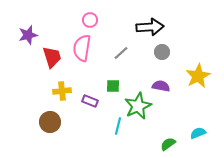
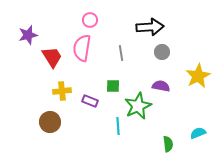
gray line: rotated 56 degrees counterclockwise
red trapezoid: rotated 15 degrees counterclockwise
cyan line: rotated 18 degrees counterclockwise
green semicircle: rotated 119 degrees clockwise
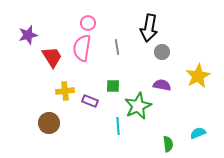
pink circle: moved 2 px left, 3 px down
black arrow: moved 1 px left, 1 px down; rotated 104 degrees clockwise
gray line: moved 4 px left, 6 px up
purple semicircle: moved 1 px right, 1 px up
yellow cross: moved 3 px right
brown circle: moved 1 px left, 1 px down
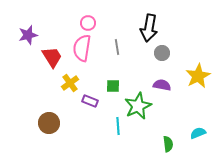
gray circle: moved 1 px down
yellow cross: moved 5 px right, 8 px up; rotated 30 degrees counterclockwise
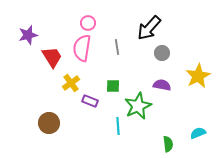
black arrow: rotated 32 degrees clockwise
yellow cross: moved 1 px right
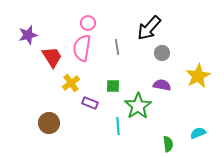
purple rectangle: moved 2 px down
green star: rotated 8 degrees counterclockwise
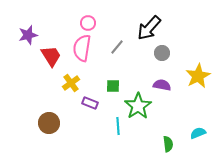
gray line: rotated 49 degrees clockwise
red trapezoid: moved 1 px left, 1 px up
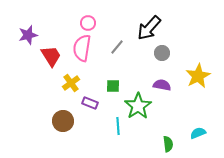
brown circle: moved 14 px right, 2 px up
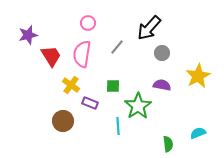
pink semicircle: moved 6 px down
yellow cross: moved 2 px down; rotated 18 degrees counterclockwise
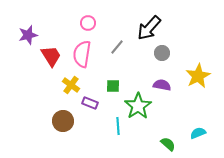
green semicircle: rotated 42 degrees counterclockwise
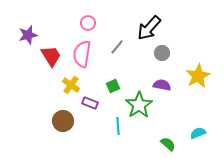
green square: rotated 24 degrees counterclockwise
green star: moved 1 px right, 1 px up
